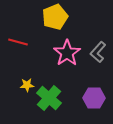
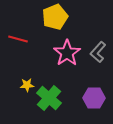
red line: moved 3 px up
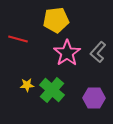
yellow pentagon: moved 1 px right, 3 px down; rotated 15 degrees clockwise
green cross: moved 3 px right, 8 px up
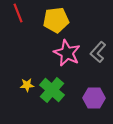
red line: moved 26 px up; rotated 54 degrees clockwise
pink star: rotated 12 degrees counterclockwise
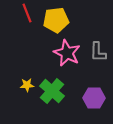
red line: moved 9 px right
gray L-shape: rotated 40 degrees counterclockwise
green cross: moved 1 px down
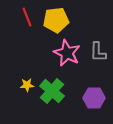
red line: moved 4 px down
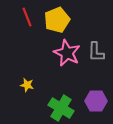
yellow pentagon: moved 1 px right; rotated 15 degrees counterclockwise
gray L-shape: moved 2 px left
yellow star: rotated 16 degrees clockwise
green cross: moved 9 px right, 17 px down; rotated 10 degrees counterclockwise
purple hexagon: moved 2 px right, 3 px down
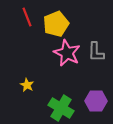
yellow pentagon: moved 1 px left, 4 px down
yellow star: rotated 16 degrees clockwise
